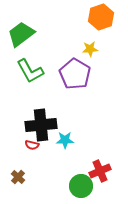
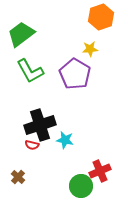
black cross: moved 1 px left; rotated 12 degrees counterclockwise
cyan star: rotated 12 degrees clockwise
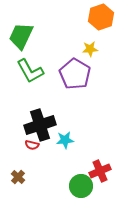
green trapezoid: moved 2 px down; rotated 28 degrees counterclockwise
cyan star: rotated 18 degrees counterclockwise
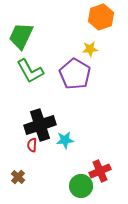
red semicircle: rotated 80 degrees clockwise
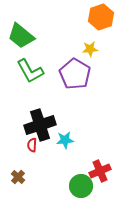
green trapezoid: rotated 76 degrees counterclockwise
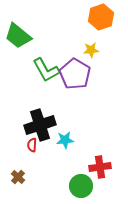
green trapezoid: moved 3 px left
yellow star: moved 1 px right, 1 px down
green L-shape: moved 16 px right, 1 px up
red cross: moved 4 px up; rotated 15 degrees clockwise
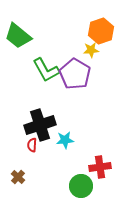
orange hexagon: moved 14 px down
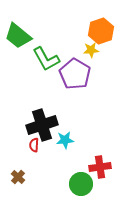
green L-shape: moved 11 px up
black cross: moved 2 px right
red semicircle: moved 2 px right
green circle: moved 2 px up
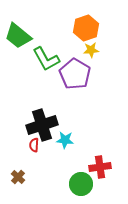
orange hexagon: moved 15 px left, 3 px up
cyan star: rotated 12 degrees clockwise
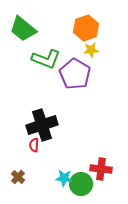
green trapezoid: moved 5 px right, 7 px up
green L-shape: rotated 40 degrees counterclockwise
cyan star: moved 1 px left, 38 px down
red cross: moved 1 px right, 2 px down; rotated 15 degrees clockwise
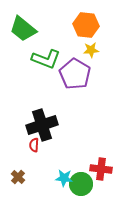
orange hexagon: moved 3 px up; rotated 25 degrees clockwise
